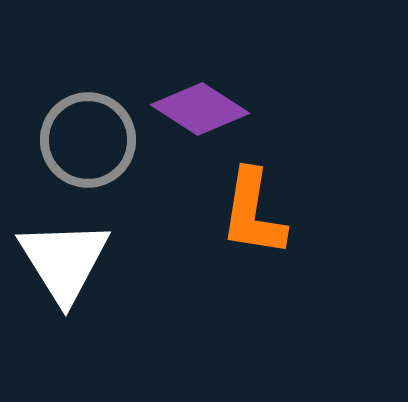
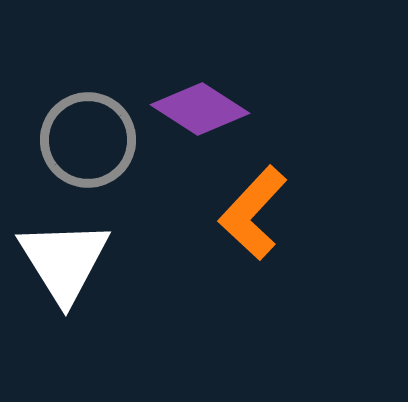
orange L-shape: rotated 34 degrees clockwise
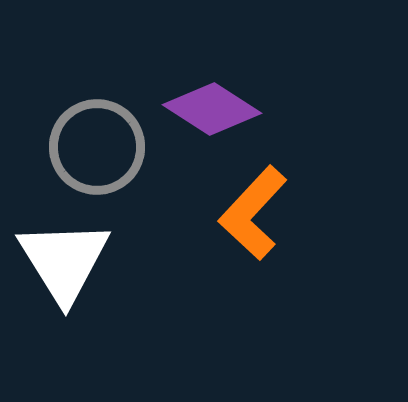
purple diamond: moved 12 px right
gray circle: moved 9 px right, 7 px down
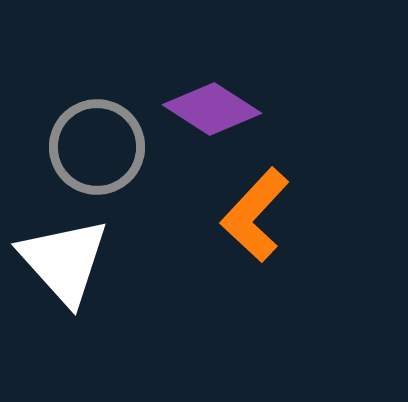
orange L-shape: moved 2 px right, 2 px down
white triangle: rotated 10 degrees counterclockwise
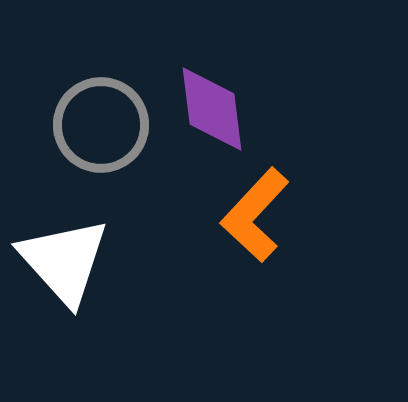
purple diamond: rotated 50 degrees clockwise
gray circle: moved 4 px right, 22 px up
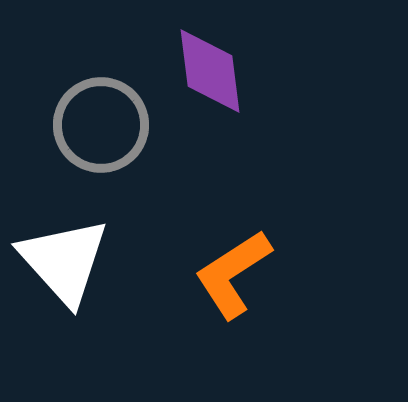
purple diamond: moved 2 px left, 38 px up
orange L-shape: moved 22 px left, 59 px down; rotated 14 degrees clockwise
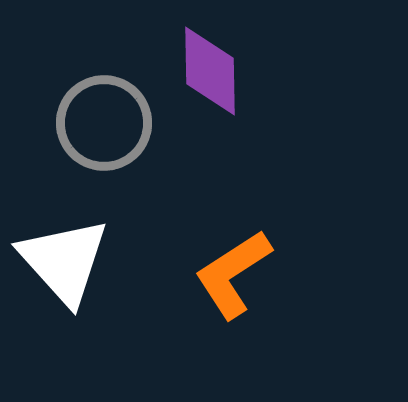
purple diamond: rotated 6 degrees clockwise
gray circle: moved 3 px right, 2 px up
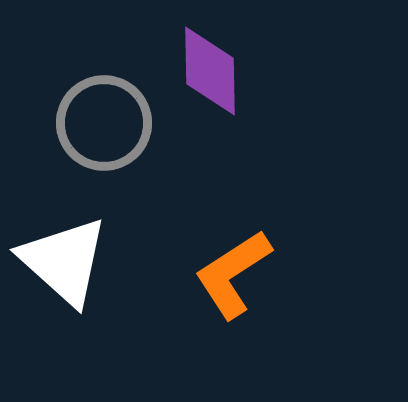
white triangle: rotated 6 degrees counterclockwise
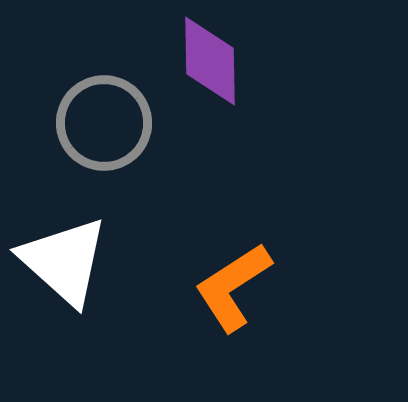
purple diamond: moved 10 px up
orange L-shape: moved 13 px down
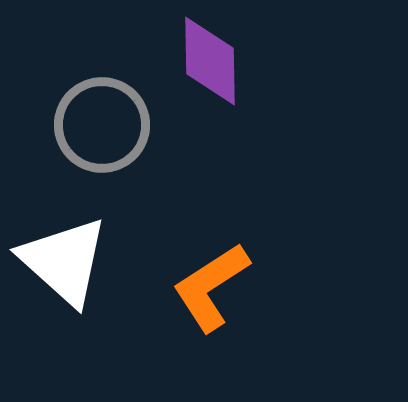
gray circle: moved 2 px left, 2 px down
orange L-shape: moved 22 px left
